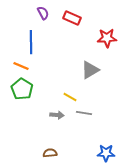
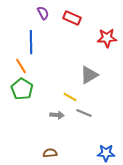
orange line: rotated 35 degrees clockwise
gray triangle: moved 1 px left, 5 px down
gray line: rotated 14 degrees clockwise
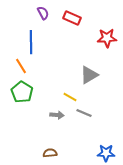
green pentagon: moved 3 px down
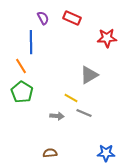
purple semicircle: moved 5 px down
yellow line: moved 1 px right, 1 px down
gray arrow: moved 1 px down
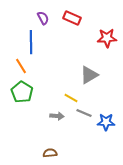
blue star: moved 31 px up
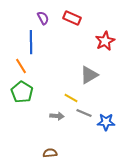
red star: moved 2 px left, 3 px down; rotated 24 degrees counterclockwise
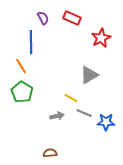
red star: moved 4 px left, 3 px up
gray arrow: rotated 16 degrees counterclockwise
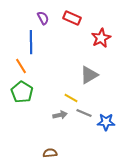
gray arrow: moved 3 px right, 1 px up
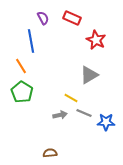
red star: moved 5 px left, 2 px down; rotated 18 degrees counterclockwise
blue line: moved 1 px up; rotated 10 degrees counterclockwise
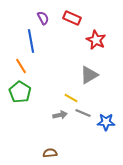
green pentagon: moved 2 px left
gray line: moved 1 px left
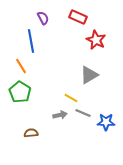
red rectangle: moved 6 px right, 1 px up
brown semicircle: moved 19 px left, 20 px up
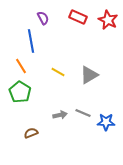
red star: moved 12 px right, 20 px up
yellow line: moved 13 px left, 26 px up
brown semicircle: rotated 16 degrees counterclockwise
